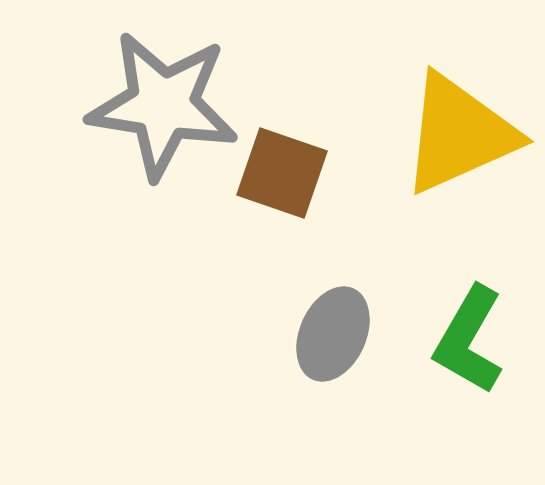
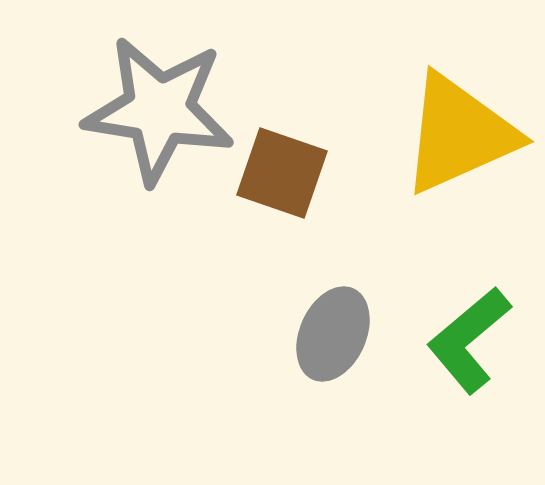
gray star: moved 4 px left, 5 px down
green L-shape: rotated 20 degrees clockwise
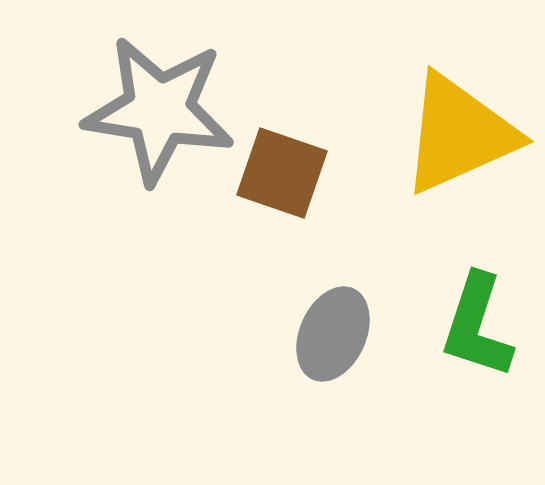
green L-shape: moved 8 px right, 14 px up; rotated 32 degrees counterclockwise
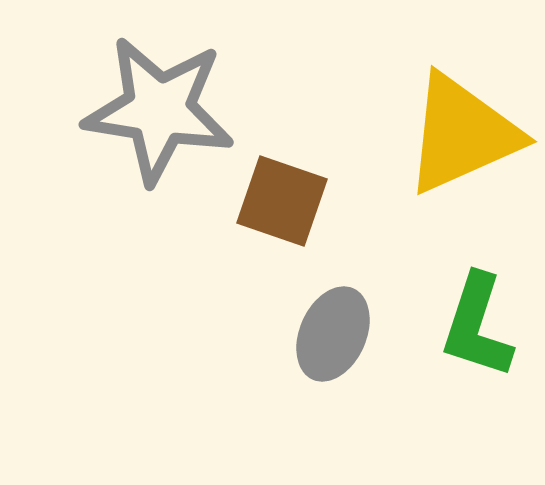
yellow triangle: moved 3 px right
brown square: moved 28 px down
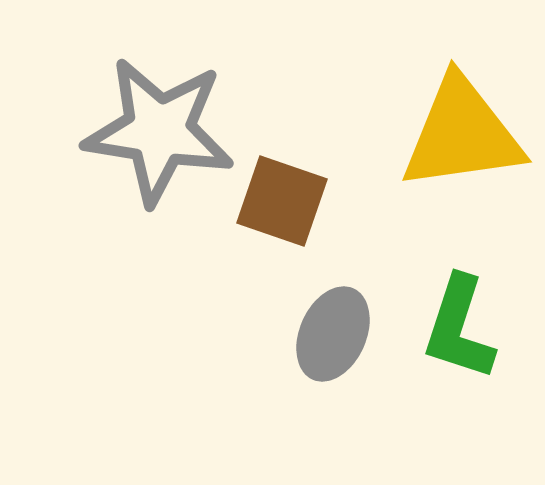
gray star: moved 21 px down
yellow triangle: rotated 16 degrees clockwise
green L-shape: moved 18 px left, 2 px down
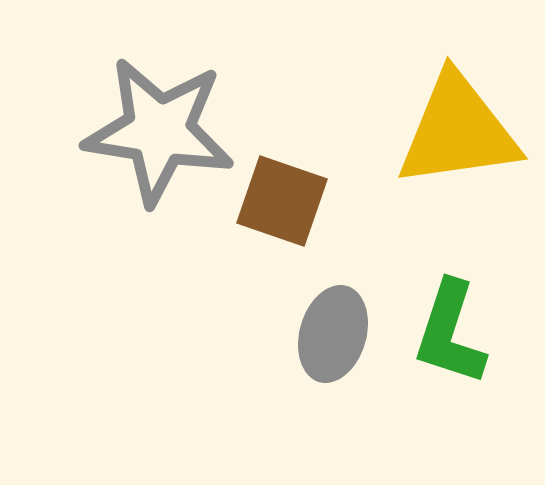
yellow triangle: moved 4 px left, 3 px up
green L-shape: moved 9 px left, 5 px down
gray ellipse: rotated 8 degrees counterclockwise
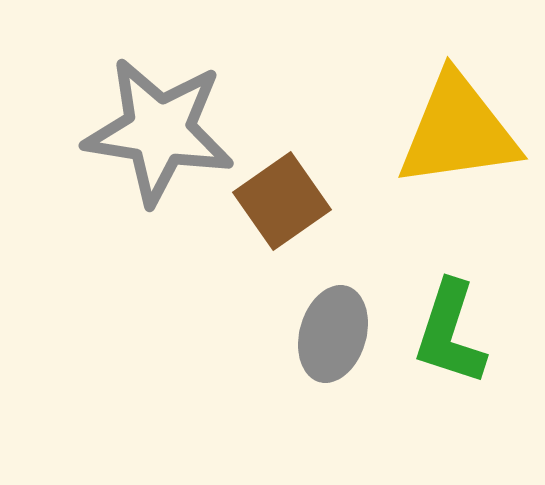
brown square: rotated 36 degrees clockwise
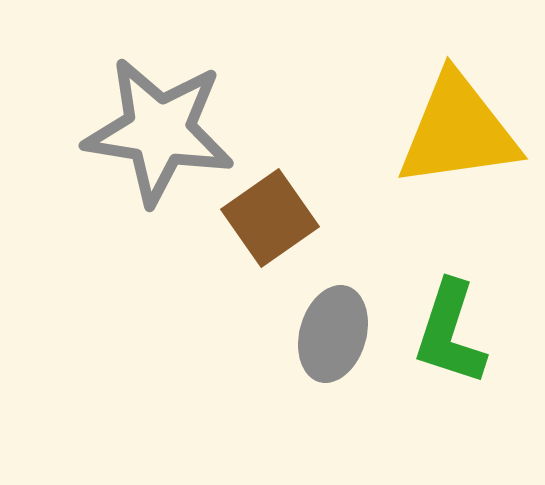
brown square: moved 12 px left, 17 px down
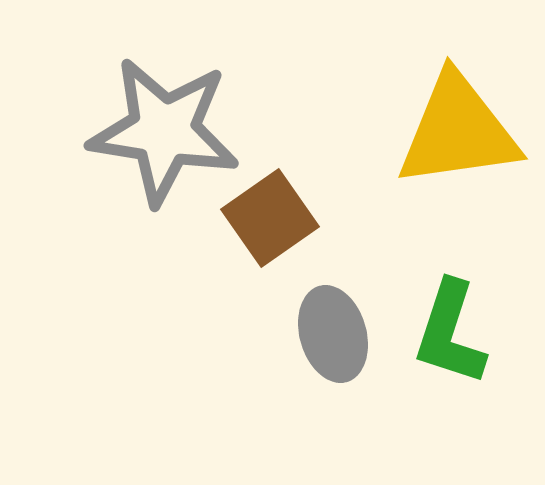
gray star: moved 5 px right
gray ellipse: rotated 32 degrees counterclockwise
